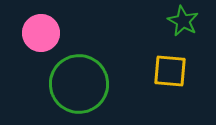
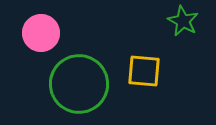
yellow square: moved 26 px left
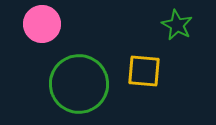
green star: moved 6 px left, 4 px down
pink circle: moved 1 px right, 9 px up
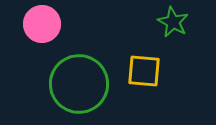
green star: moved 4 px left, 3 px up
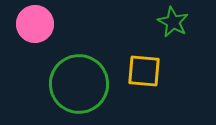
pink circle: moved 7 px left
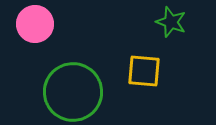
green star: moved 2 px left; rotated 8 degrees counterclockwise
green circle: moved 6 px left, 8 px down
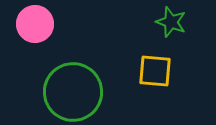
yellow square: moved 11 px right
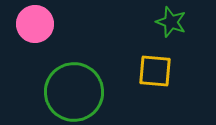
green circle: moved 1 px right
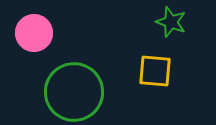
pink circle: moved 1 px left, 9 px down
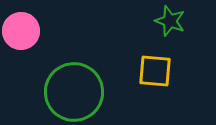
green star: moved 1 px left, 1 px up
pink circle: moved 13 px left, 2 px up
